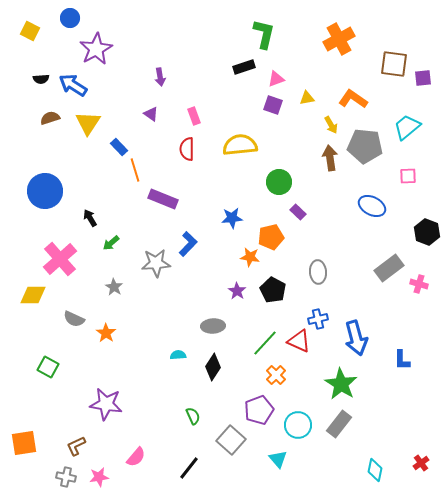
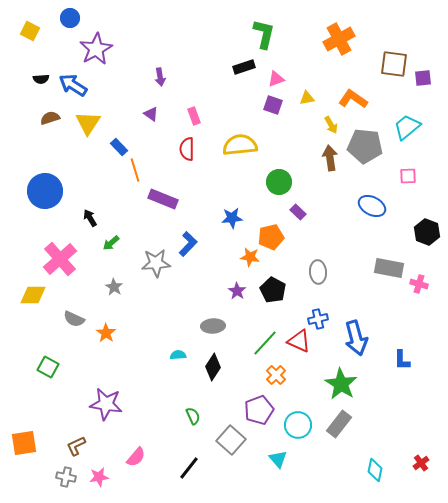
gray rectangle at (389, 268): rotated 48 degrees clockwise
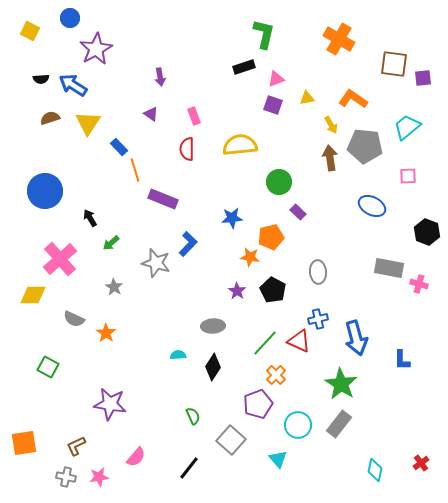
orange cross at (339, 39): rotated 32 degrees counterclockwise
gray star at (156, 263): rotated 20 degrees clockwise
purple star at (106, 404): moved 4 px right
purple pentagon at (259, 410): moved 1 px left, 6 px up
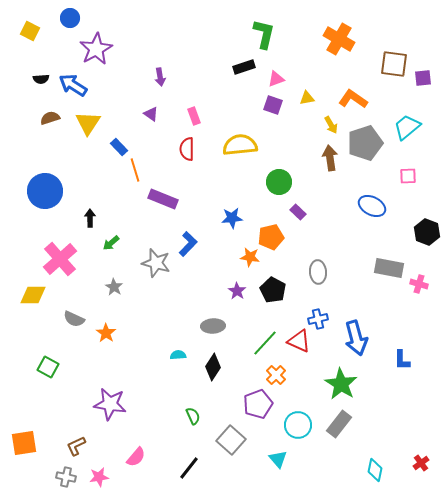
gray pentagon at (365, 146): moved 3 px up; rotated 24 degrees counterclockwise
black arrow at (90, 218): rotated 30 degrees clockwise
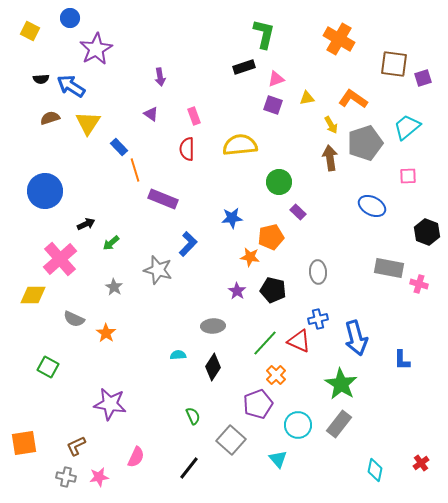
purple square at (423, 78): rotated 12 degrees counterclockwise
blue arrow at (73, 85): moved 2 px left, 1 px down
black arrow at (90, 218): moved 4 px left, 6 px down; rotated 66 degrees clockwise
gray star at (156, 263): moved 2 px right, 7 px down
black pentagon at (273, 290): rotated 15 degrees counterclockwise
pink semicircle at (136, 457): rotated 15 degrees counterclockwise
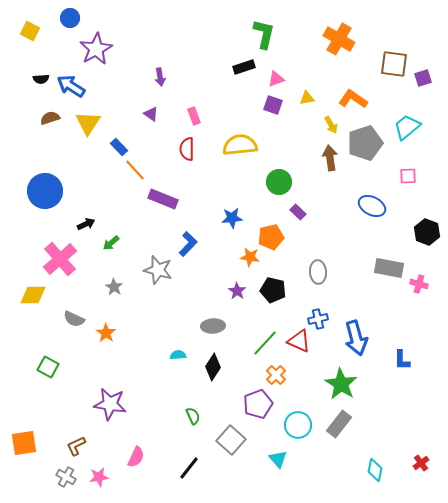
orange line at (135, 170): rotated 25 degrees counterclockwise
gray cross at (66, 477): rotated 18 degrees clockwise
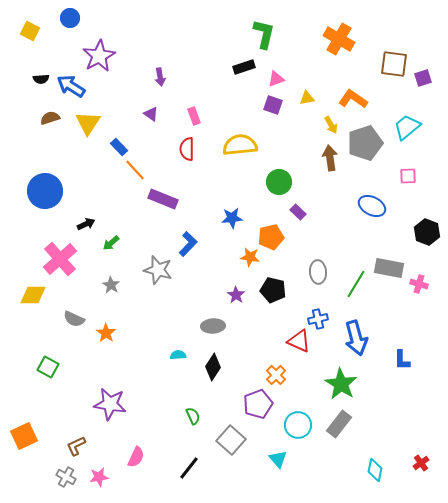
purple star at (96, 49): moved 3 px right, 7 px down
gray star at (114, 287): moved 3 px left, 2 px up
purple star at (237, 291): moved 1 px left, 4 px down
green line at (265, 343): moved 91 px right, 59 px up; rotated 12 degrees counterclockwise
orange square at (24, 443): moved 7 px up; rotated 16 degrees counterclockwise
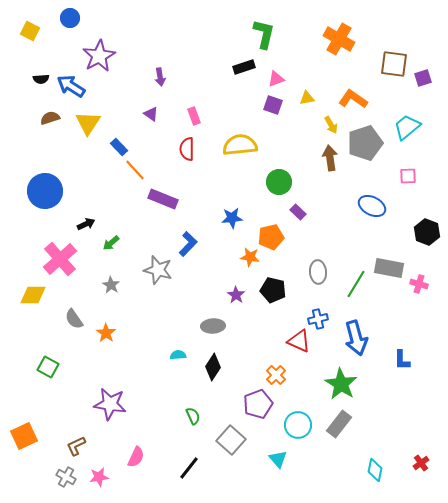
gray semicircle at (74, 319): rotated 30 degrees clockwise
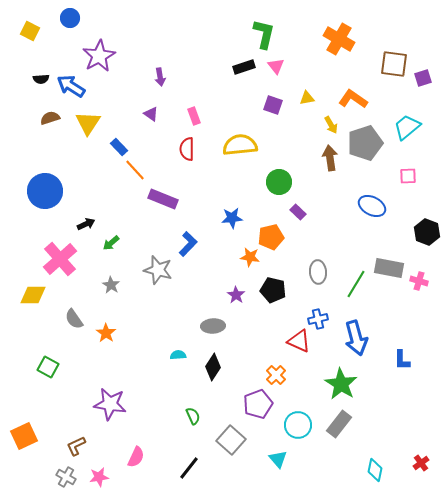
pink triangle at (276, 79): moved 13 px up; rotated 48 degrees counterclockwise
pink cross at (419, 284): moved 3 px up
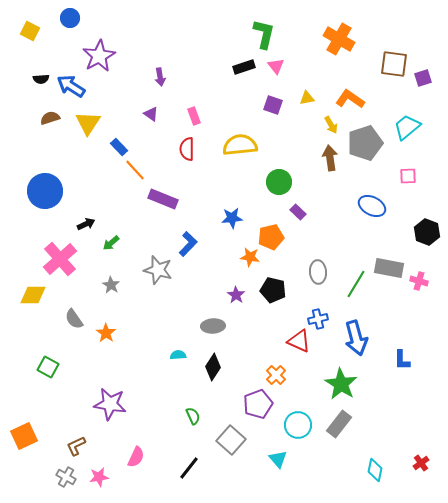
orange L-shape at (353, 99): moved 3 px left
